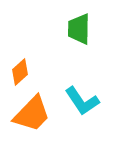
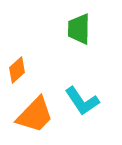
orange diamond: moved 3 px left, 2 px up
orange trapezoid: moved 3 px right, 1 px down
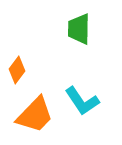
orange diamond: rotated 12 degrees counterclockwise
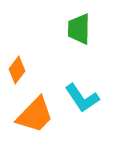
cyan L-shape: moved 3 px up
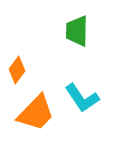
green trapezoid: moved 2 px left, 2 px down
orange trapezoid: moved 1 px right, 2 px up
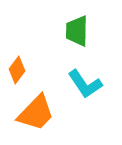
cyan L-shape: moved 3 px right, 14 px up
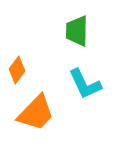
cyan L-shape: rotated 9 degrees clockwise
